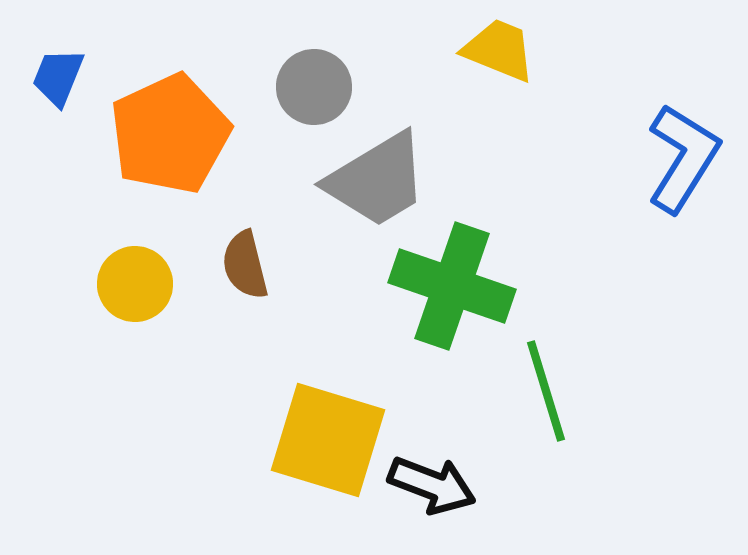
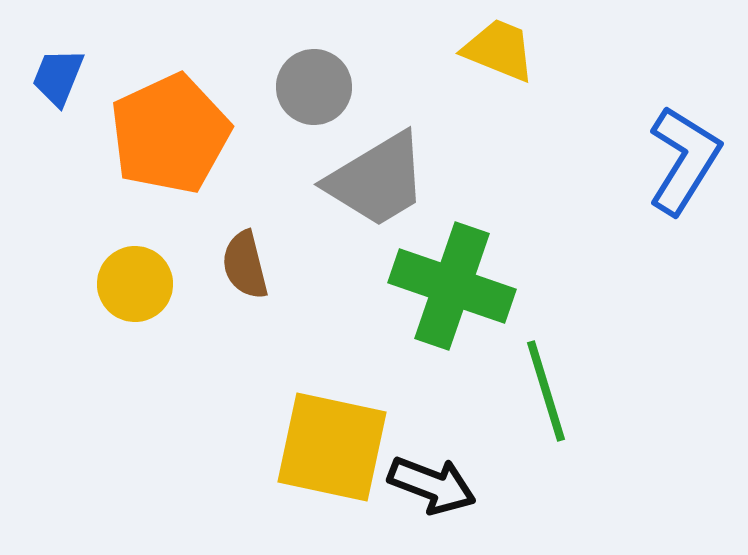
blue L-shape: moved 1 px right, 2 px down
yellow square: moved 4 px right, 7 px down; rotated 5 degrees counterclockwise
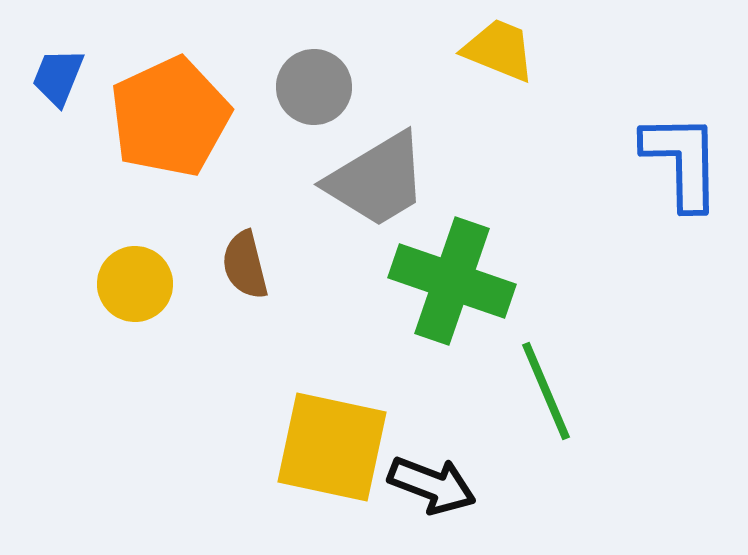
orange pentagon: moved 17 px up
blue L-shape: moved 2 px left, 1 px down; rotated 33 degrees counterclockwise
green cross: moved 5 px up
green line: rotated 6 degrees counterclockwise
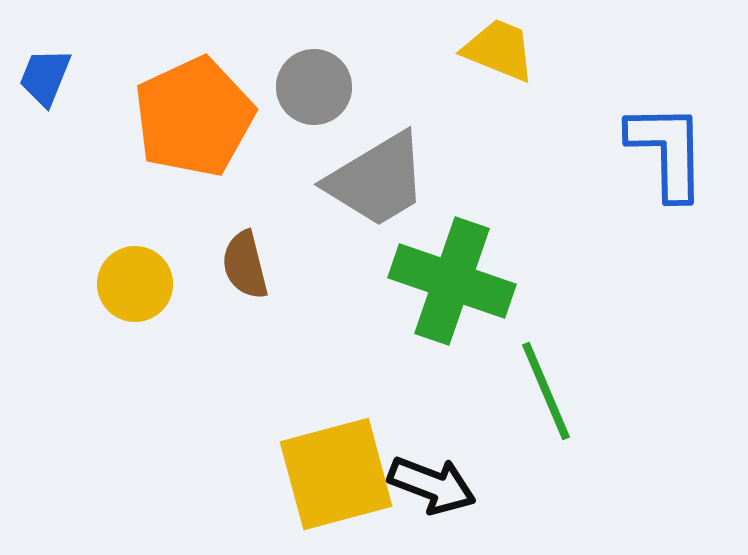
blue trapezoid: moved 13 px left
orange pentagon: moved 24 px right
blue L-shape: moved 15 px left, 10 px up
yellow square: moved 4 px right, 27 px down; rotated 27 degrees counterclockwise
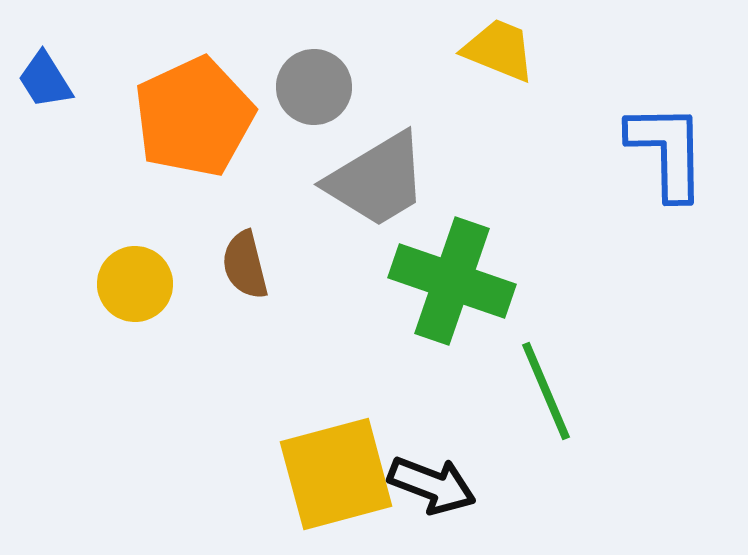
blue trapezoid: moved 3 px down; rotated 54 degrees counterclockwise
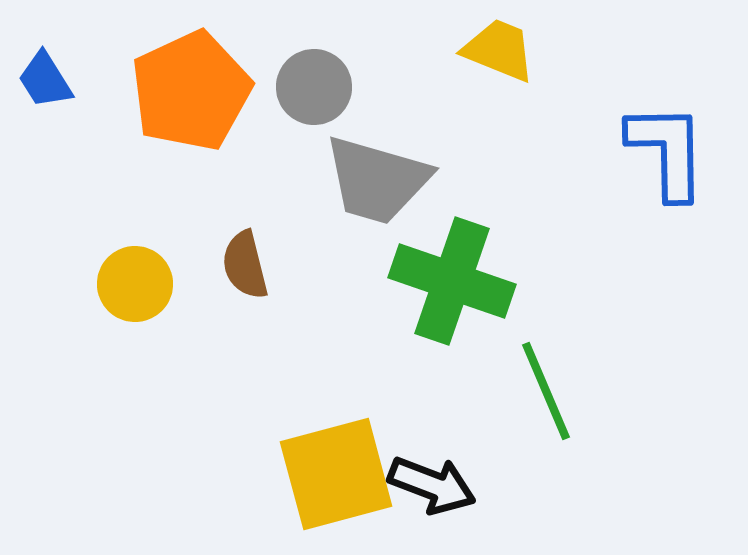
orange pentagon: moved 3 px left, 26 px up
gray trapezoid: rotated 47 degrees clockwise
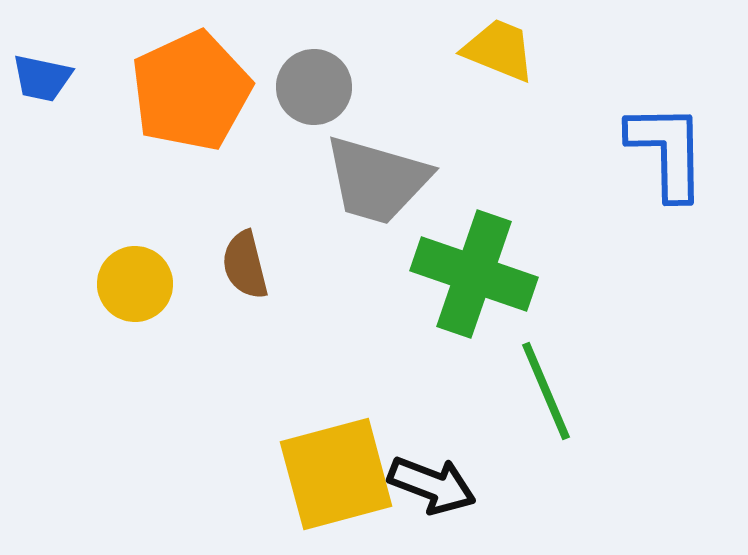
blue trapezoid: moved 3 px left, 2 px up; rotated 46 degrees counterclockwise
green cross: moved 22 px right, 7 px up
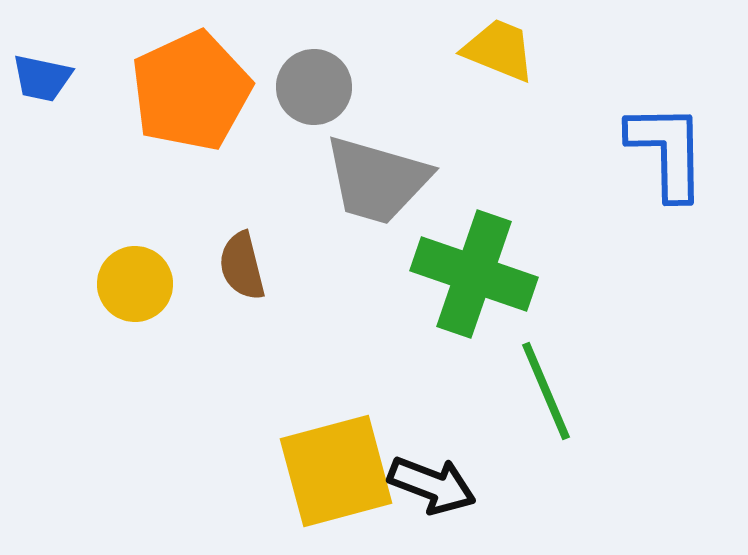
brown semicircle: moved 3 px left, 1 px down
yellow square: moved 3 px up
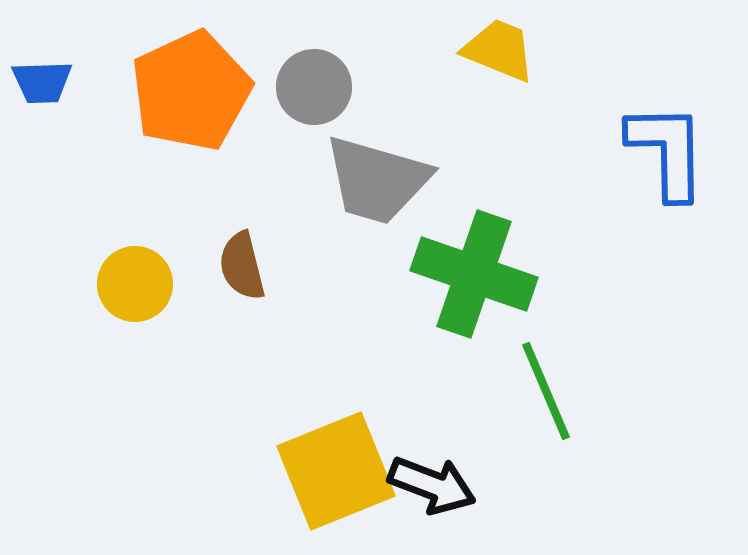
blue trapezoid: moved 4 px down; rotated 14 degrees counterclockwise
yellow square: rotated 7 degrees counterclockwise
